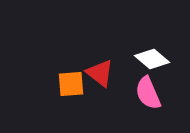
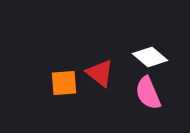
white diamond: moved 2 px left, 2 px up
orange square: moved 7 px left, 1 px up
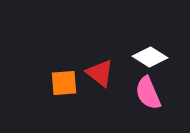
white diamond: rotated 8 degrees counterclockwise
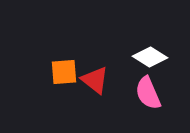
red triangle: moved 5 px left, 7 px down
orange square: moved 11 px up
